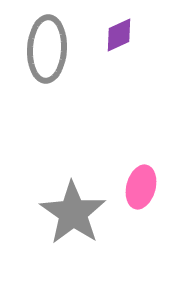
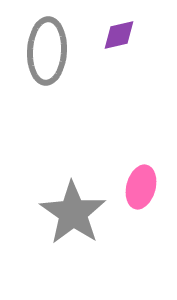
purple diamond: rotated 12 degrees clockwise
gray ellipse: moved 2 px down
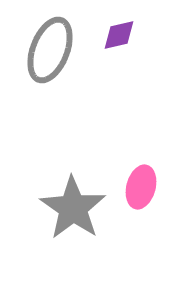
gray ellipse: moved 3 px right, 1 px up; rotated 18 degrees clockwise
gray star: moved 5 px up
